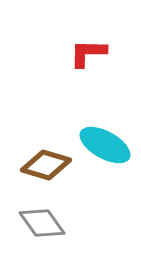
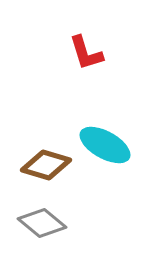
red L-shape: moved 2 px left; rotated 108 degrees counterclockwise
gray diamond: rotated 15 degrees counterclockwise
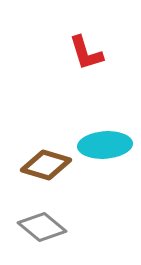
cyan ellipse: rotated 33 degrees counterclockwise
gray diamond: moved 4 px down
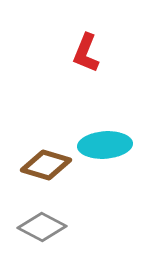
red L-shape: rotated 39 degrees clockwise
gray diamond: rotated 12 degrees counterclockwise
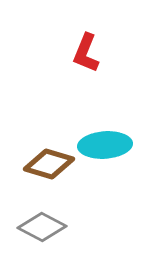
brown diamond: moved 3 px right, 1 px up
